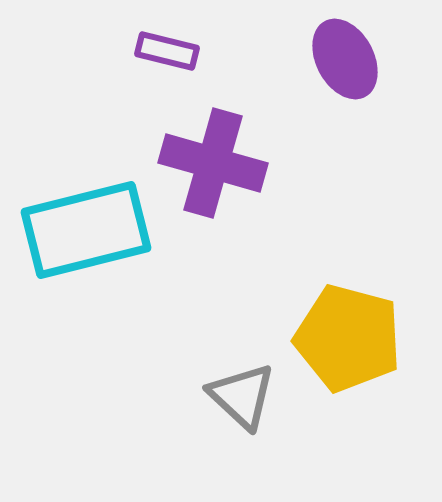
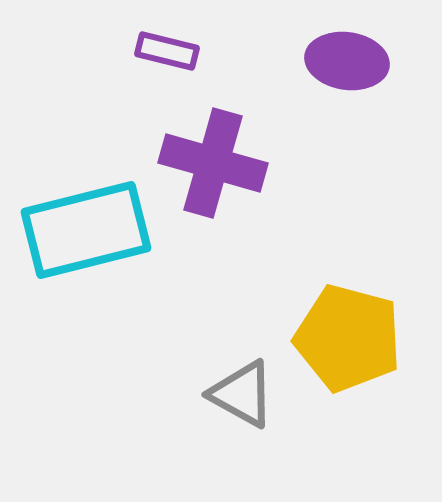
purple ellipse: moved 2 px right, 2 px down; rotated 54 degrees counterclockwise
gray triangle: moved 2 px up; rotated 14 degrees counterclockwise
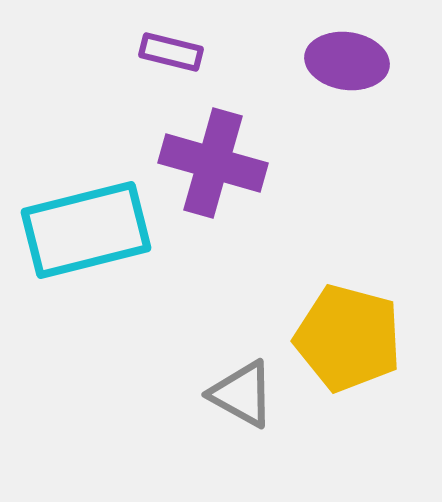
purple rectangle: moved 4 px right, 1 px down
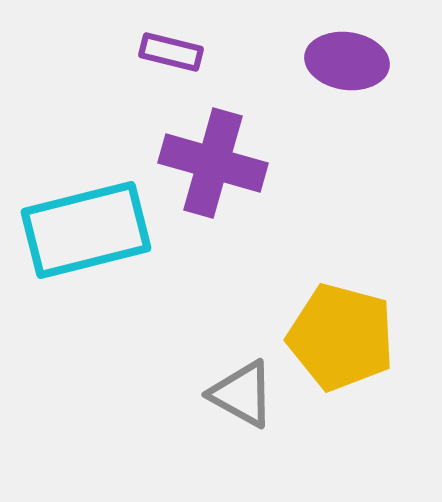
yellow pentagon: moved 7 px left, 1 px up
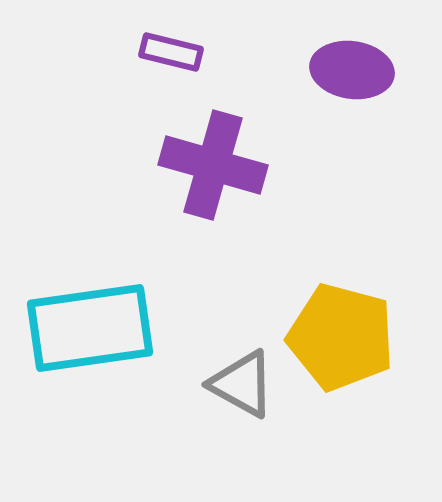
purple ellipse: moved 5 px right, 9 px down
purple cross: moved 2 px down
cyan rectangle: moved 4 px right, 98 px down; rotated 6 degrees clockwise
gray triangle: moved 10 px up
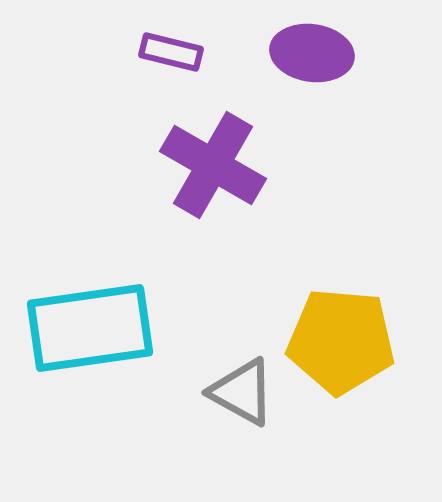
purple ellipse: moved 40 px left, 17 px up
purple cross: rotated 14 degrees clockwise
yellow pentagon: moved 4 px down; rotated 10 degrees counterclockwise
gray triangle: moved 8 px down
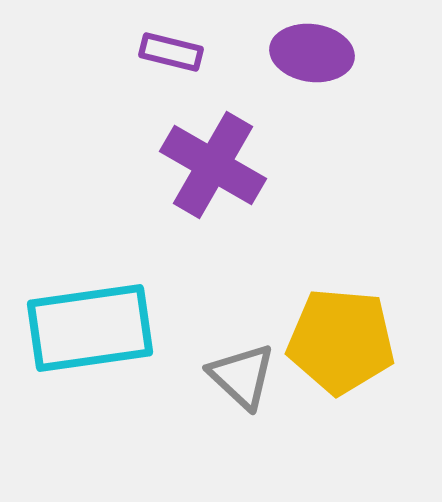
gray triangle: moved 16 px up; rotated 14 degrees clockwise
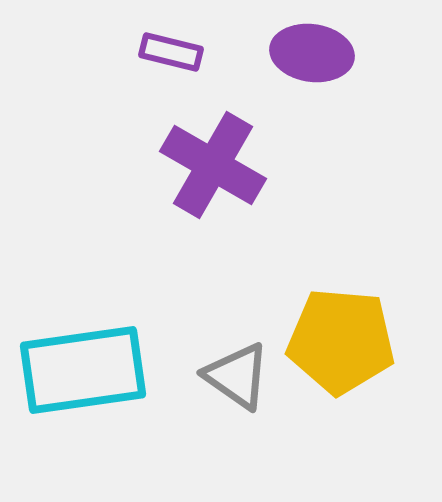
cyan rectangle: moved 7 px left, 42 px down
gray triangle: moved 5 px left; rotated 8 degrees counterclockwise
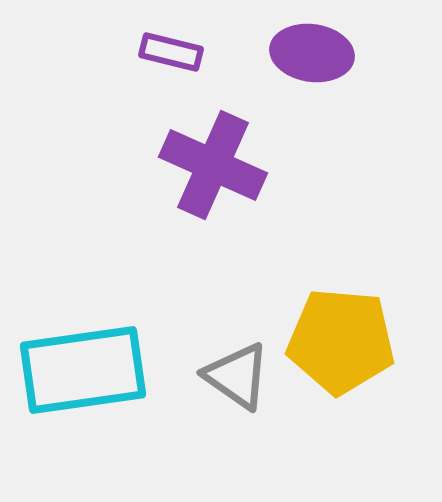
purple cross: rotated 6 degrees counterclockwise
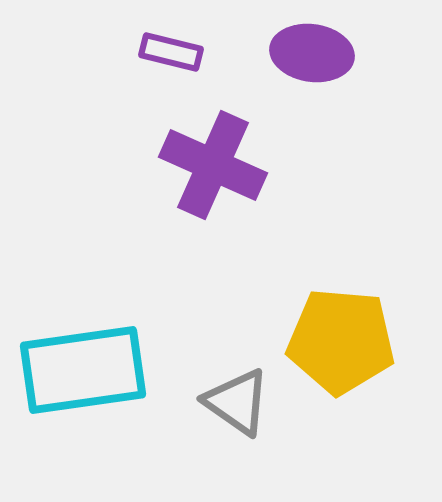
gray triangle: moved 26 px down
